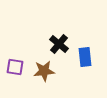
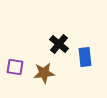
brown star: moved 2 px down
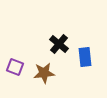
purple square: rotated 12 degrees clockwise
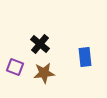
black cross: moved 19 px left
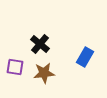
blue rectangle: rotated 36 degrees clockwise
purple square: rotated 12 degrees counterclockwise
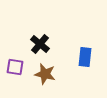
blue rectangle: rotated 24 degrees counterclockwise
brown star: moved 1 px right, 1 px down; rotated 20 degrees clockwise
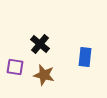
brown star: moved 1 px left, 1 px down
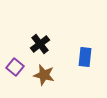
black cross: rotated 12 degrees clockwise
purple square: rotated 30 degrees clockwise
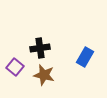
black cross: moved 4 px down; rotated 30 degrees clockwise
blue rectangle: rotated 24 degrees clockwise
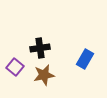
blue rectangle: moved 2 px down
brown star: rotated 25 degrees counterclockwise
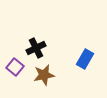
black cross: moved 4 px left; rotated 18 degrees counterclockwise
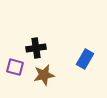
black cross: rotated 18 degrees clockwise
purple square: rotated 24 degrees counterclockwise
